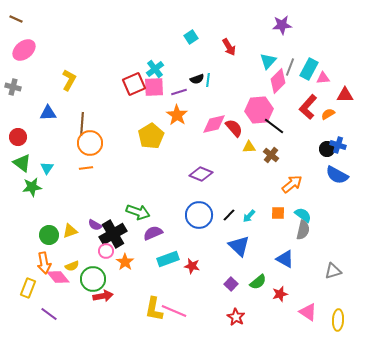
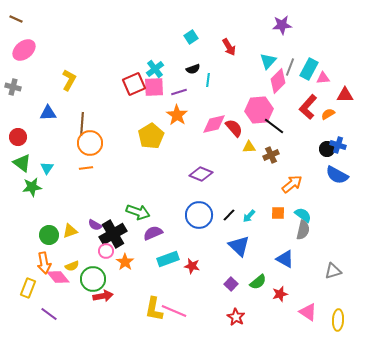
black semicircle at (197, 79): moved 4 px left, 10 px up
brown cross at (271, 155): rotated 28 degrees clockwise
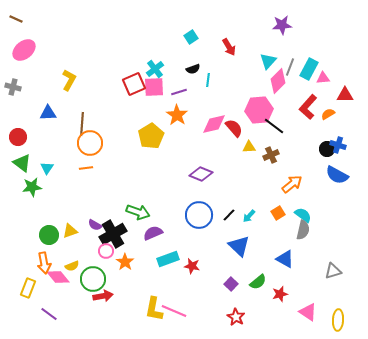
orange square at (278, 213): rotated 32 degrees counterclockwise
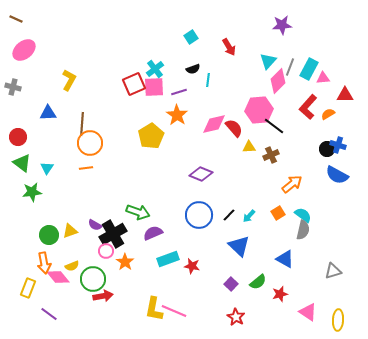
green star at (32, 187): moved 5 px down
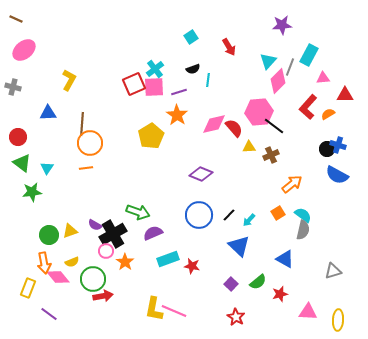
cyan rectangle at (309, 69): moved 14 px up
pink hexagon at (259, 110): moved 2 px down
cyan arrow at (249, 216): moved 4 px down
yellow semicircle at (72, 266): moved 4 px up
pink triangle at (308, 312): rotated 30 degrees counterclockwise
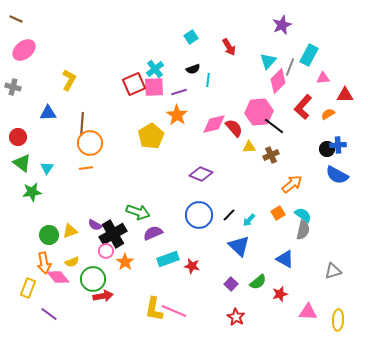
purple star at (282, 25): rotated 18 degrees counterclockwise
red L-shape at (308, 107): moved 5 px left
blue cross at (338, 145): rotated 21 degrees counterclockwise
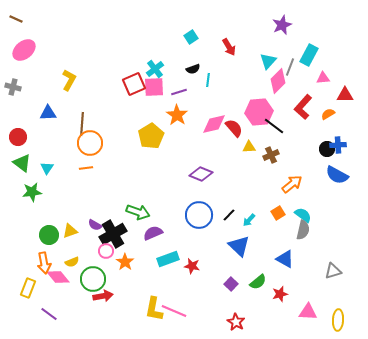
red star at (236, 317): moved 5 px down
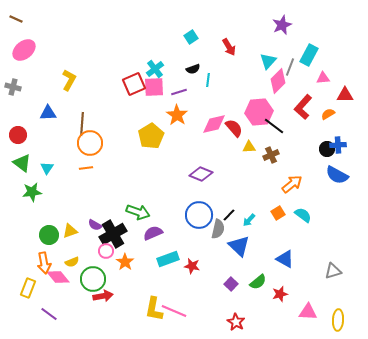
red circle at (18, 137): moved 2 px up
gray semicircle at (303, 230): moved 85 px left, 1 px up
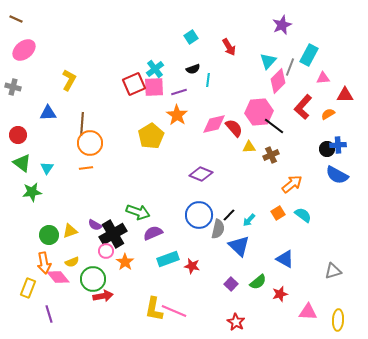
purple line at (49, 314): rotated 36 degrees clockwise
